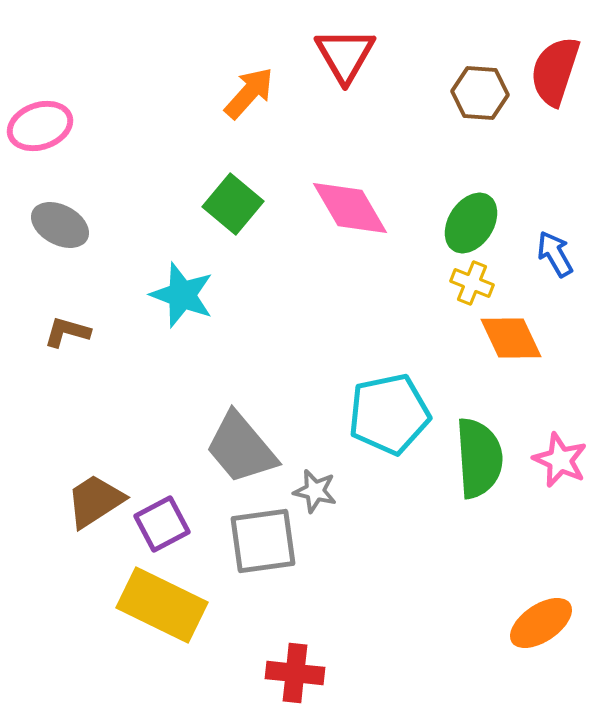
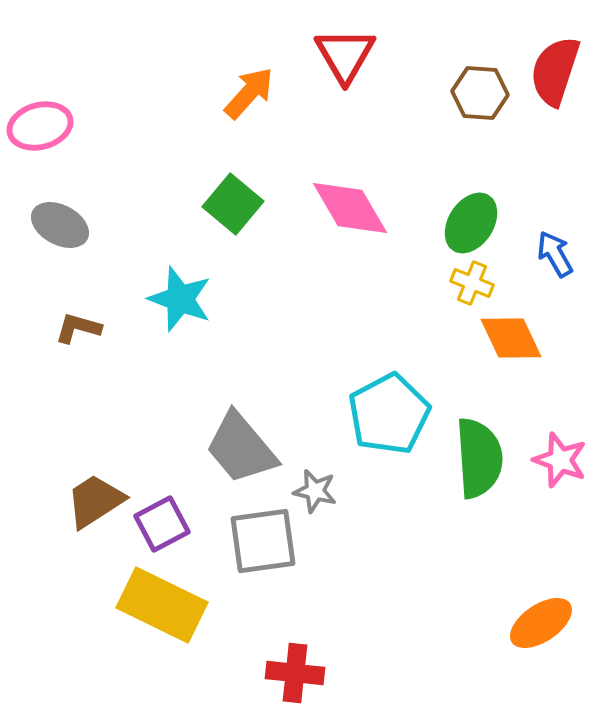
pink ellipse: rotated 4 degrees clockwise
cyan star: moved 2 px left, 4 px down
brown L-shape: moved 11 px right, 4 px up
cyan pentagon: rotated 16 degrees counterclockwise
pink star: rotated 4 degrees counterclockwise
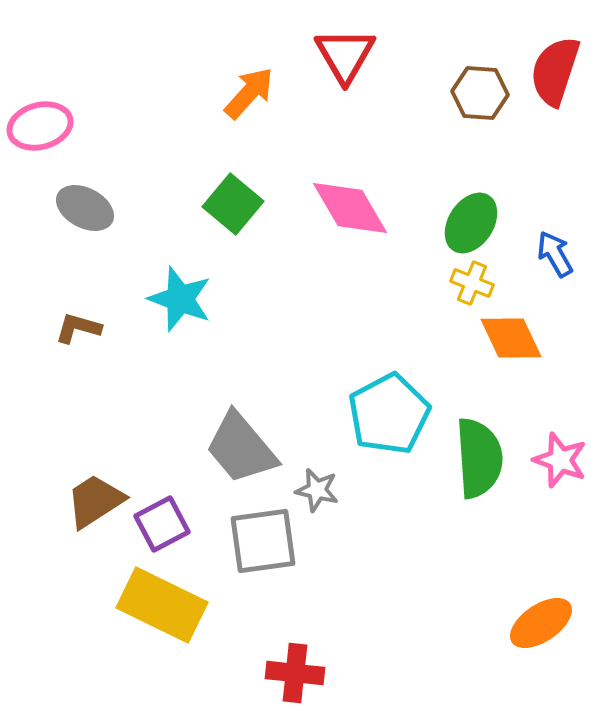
gray ellipse: moved 25 px right, 17 px up
gray star: moved 2 px right, 1 px up
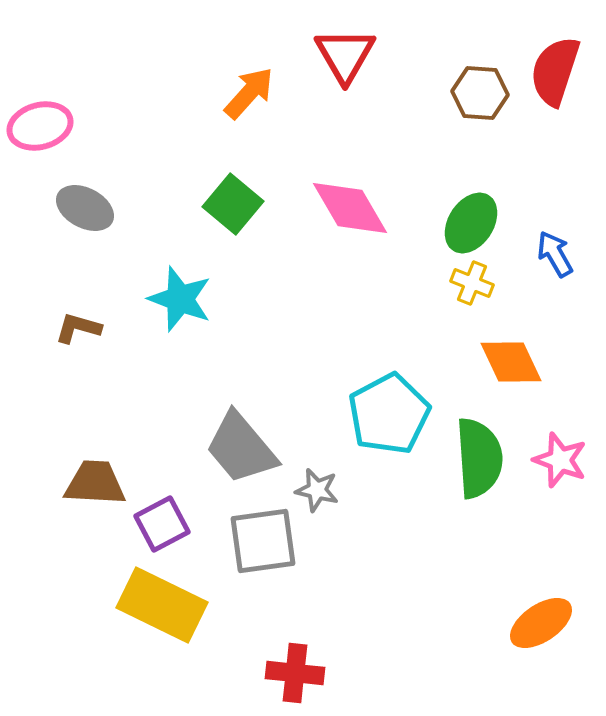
orange diamond: moved 24 px down
brown trapezoid: moved 18 px up; rotated 36 degrees clockwise
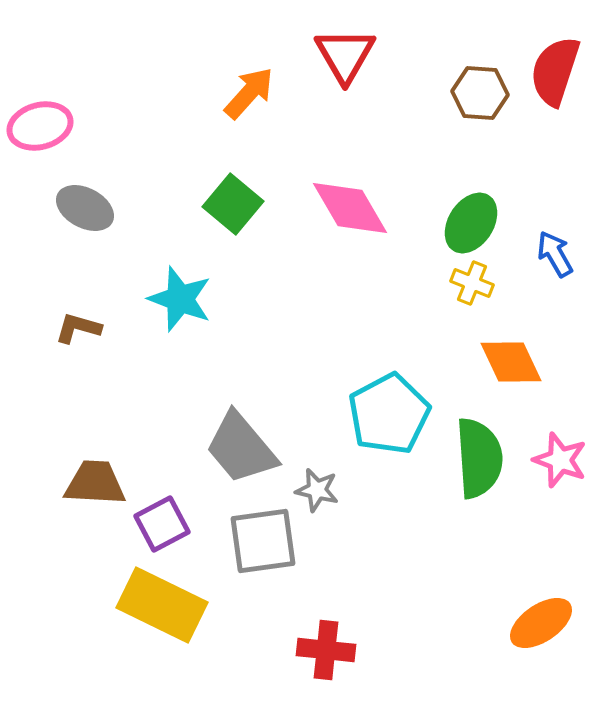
red cross: moved 31 px right, 23 px up
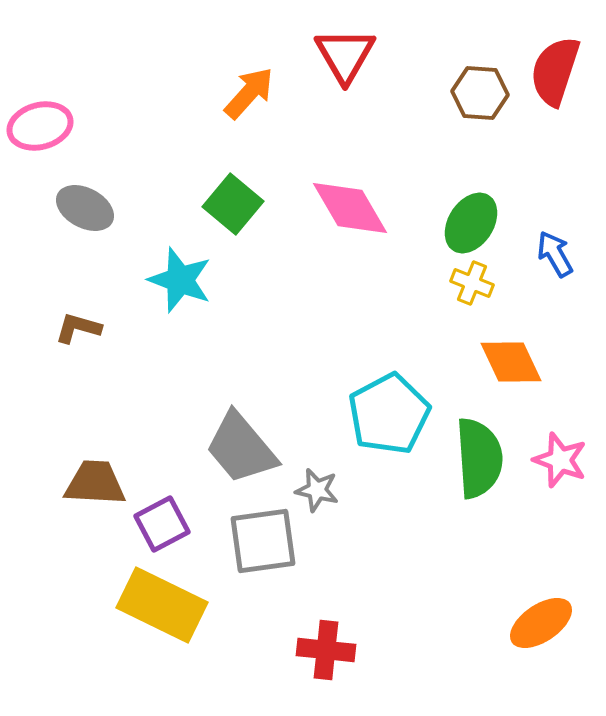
cyan star: moved 19 px up
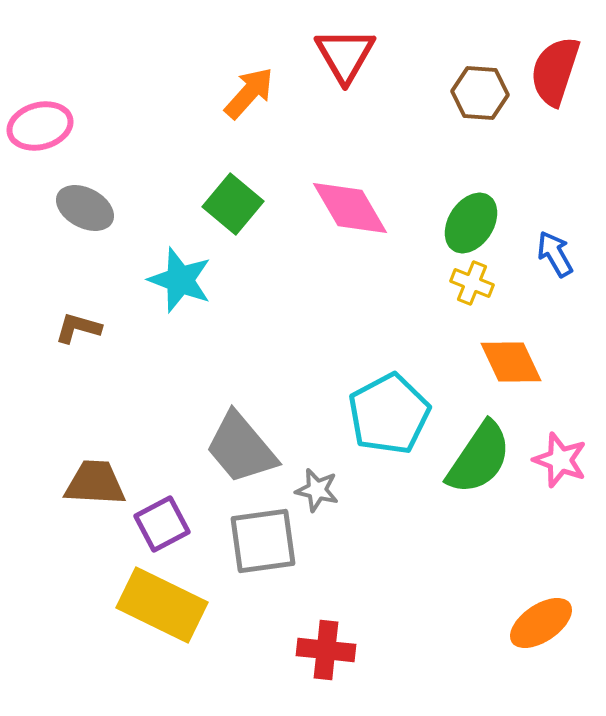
green semicircle: rotated 38 degrees clockwise
